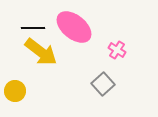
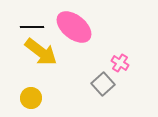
black line: moved 1 px left, 1 px up
pink cross: moved 3 px right, 13 px down
yellow circle: moved 16 px right, 7 px down
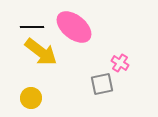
gray square: moved 1 px left; rotated 30 degrees clockwise
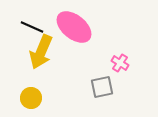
black line: rotated 25 degrees clockwise
yellow arrow: rotated 76 degrees clockwise
gray square: moved 3 px down
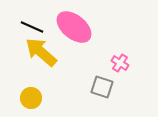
yellow arrow: rotated 108 degrees clockwise
gray square: rotated 30 degrees clockwise
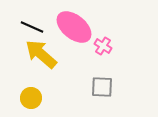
yellow arrow: moved 2 px down
pink cross: moved 17 px left, 17 px up
gray square: rotated 15 degrees counterclockwise
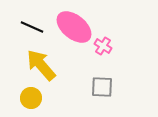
yellow arrow: moved 11 px down; rotated 8 degrees clockwise
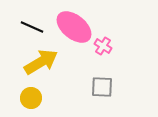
yellow arrow: moved 3 px up; rotated 100 degrees clockwise
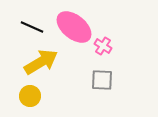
gray square: moved 7 px up
yellow circle: moved 1 px left, 2 px up
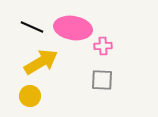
pink ellipse: moved 1 px left, 1 px down; rotated 30 degrees counterclockwise
pink cross: rotated 36 degrees counterclockwise
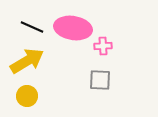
yellow arrow: moved 14 px left, 1 px up
gray square: moved 2 px left
yellow circle: moved 3 px left
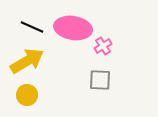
pink cross: rotated 30 degrees counterclockwise
yellow circle: moved 1 px up
